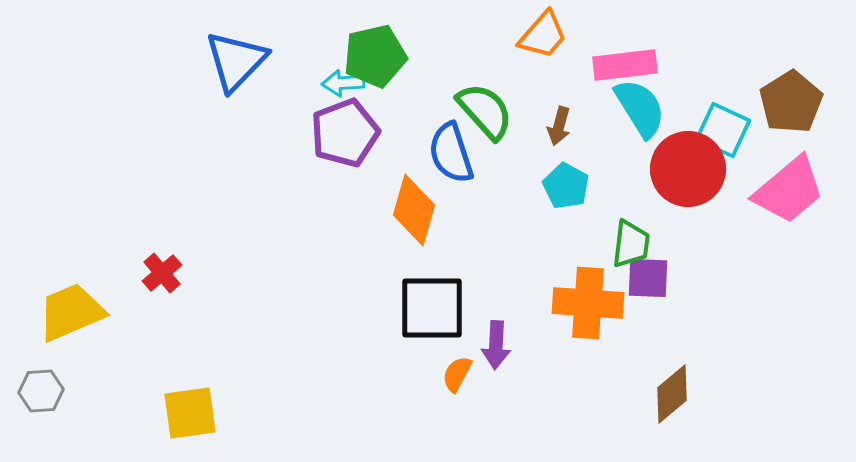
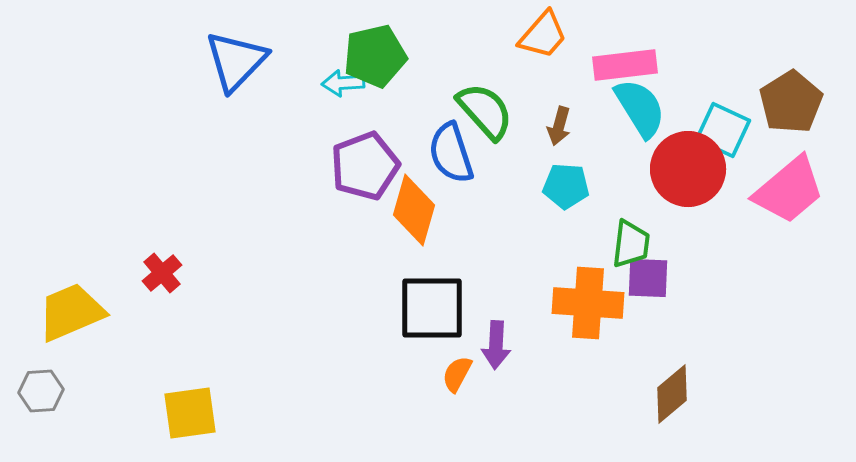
purple pentagon: moved 20 px right, 33 px down
cyan pentagon: rotated 24 degrees counterclockwise
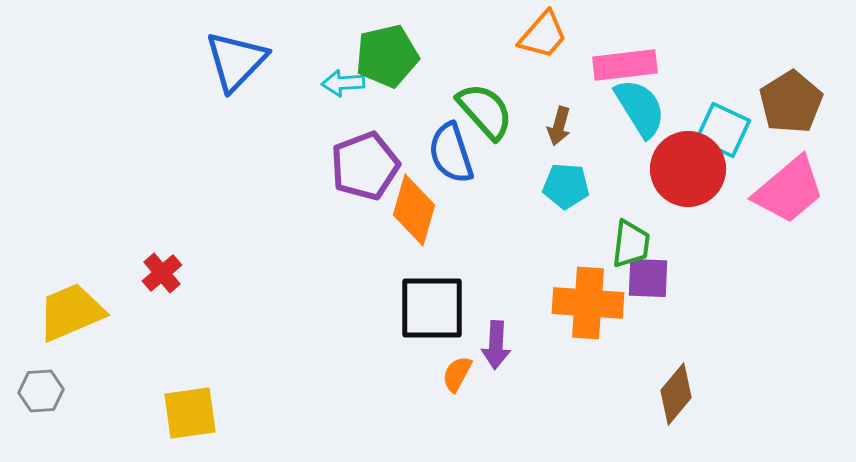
green pentagon: moved 12 px right
brown diamond: moved 4 px right; rotated 10 degrees counterclockwise
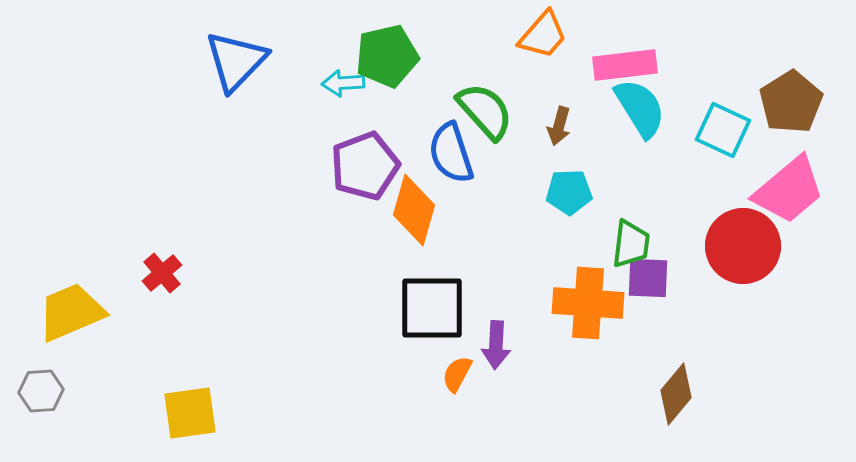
red circle: moved 55 px right, 77 px down
cyan pentagon: moved 3 px right, 6 px down; rotated 6 degrees counterclockwise
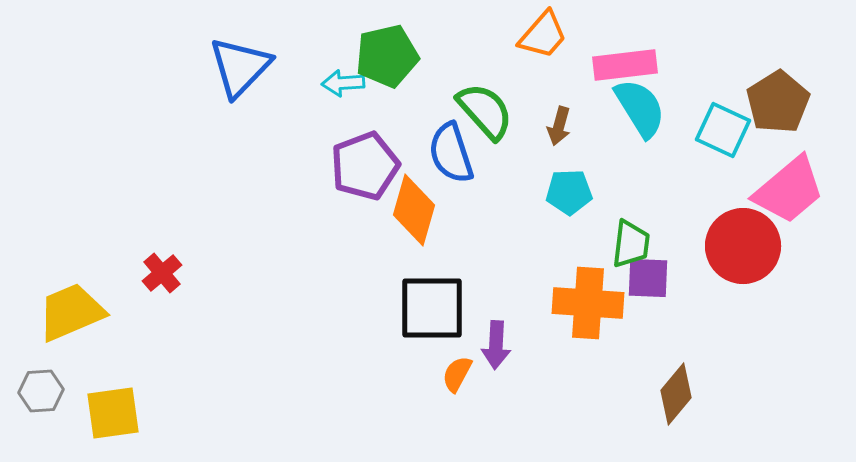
blue triangle: moved 4 px right, 6 px down
brown pentagon: moved 13 px left
yellow square: moved 77 px left
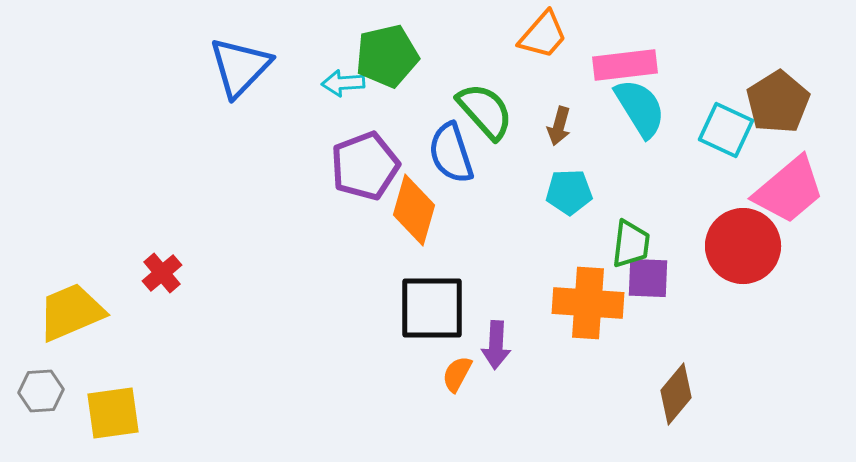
cyan square: moved 3 px right
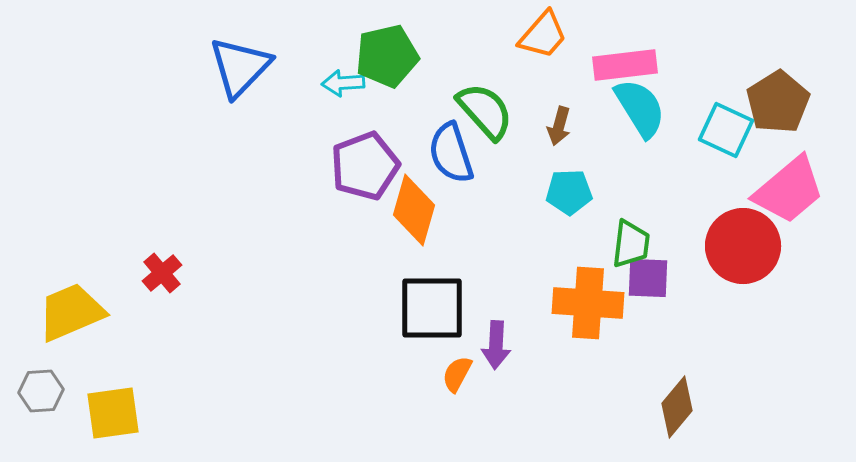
brown diamond: moved 1 px right, 13 px down
